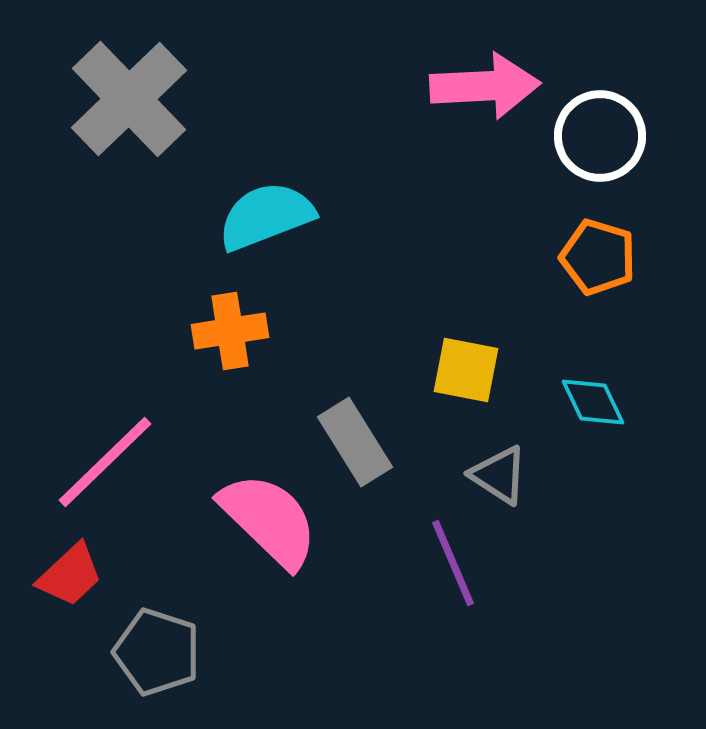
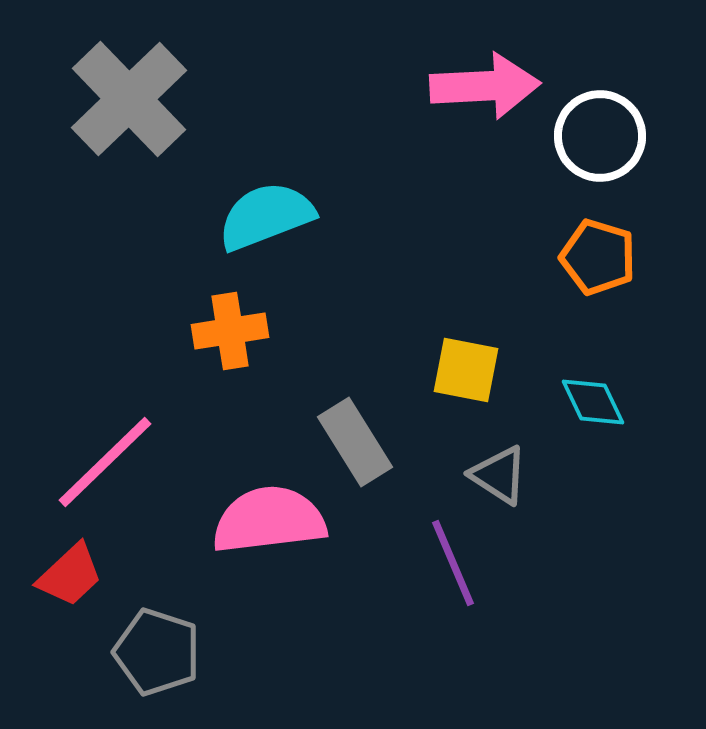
pink semicircle: rotated 51 degrees counterclockwise
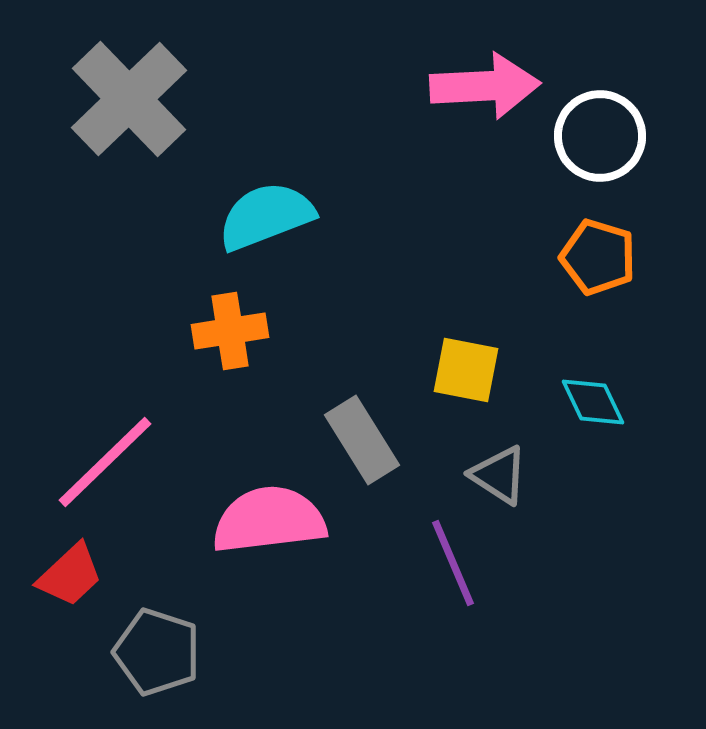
gray rectangle: moved 7 px right, 2 px up
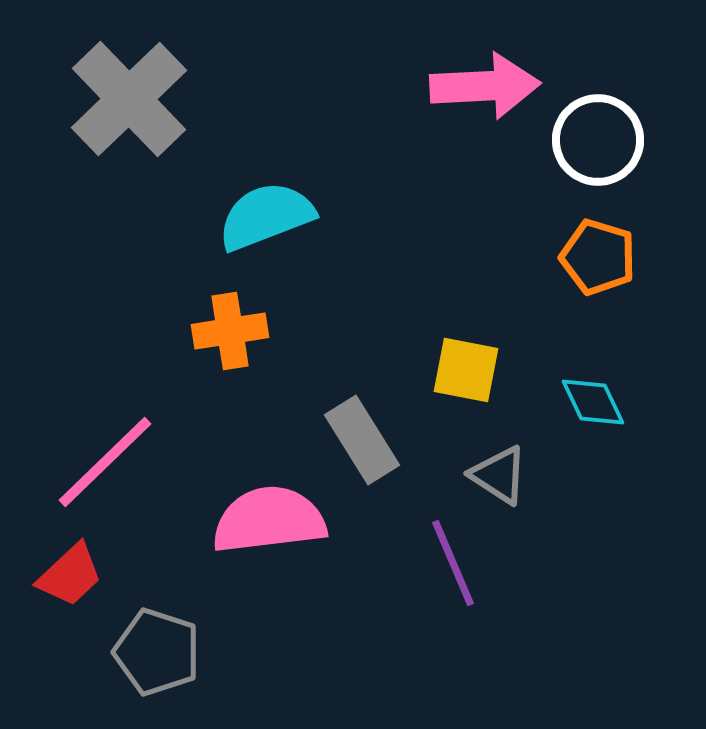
white circle: moved 2 px left, 4 px down
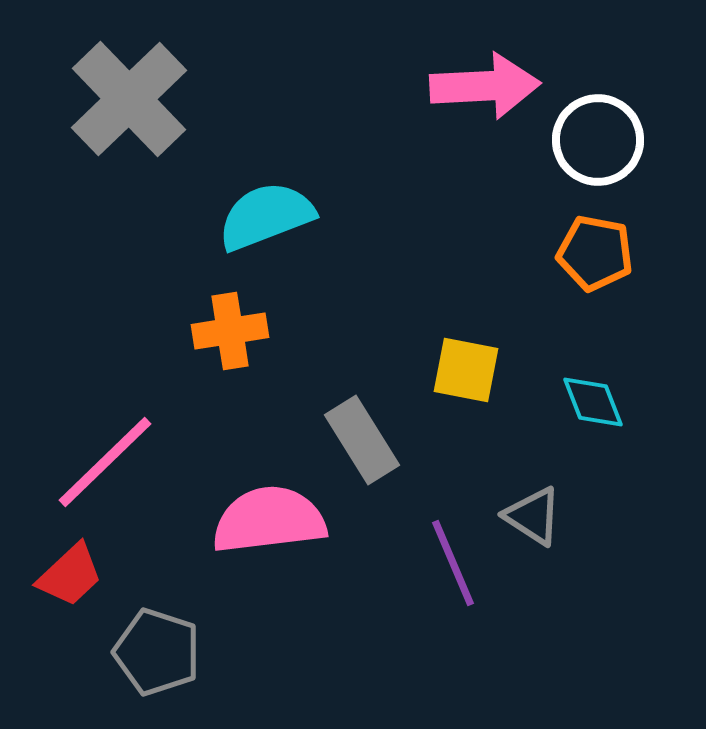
orange pentagon: moved 3 px left, 4 px up; rotated 6 degrees counterclockwise
cyan diamond: rotated 4 degrees clockwise
gray triangle: moved 34 px right, 41 px down
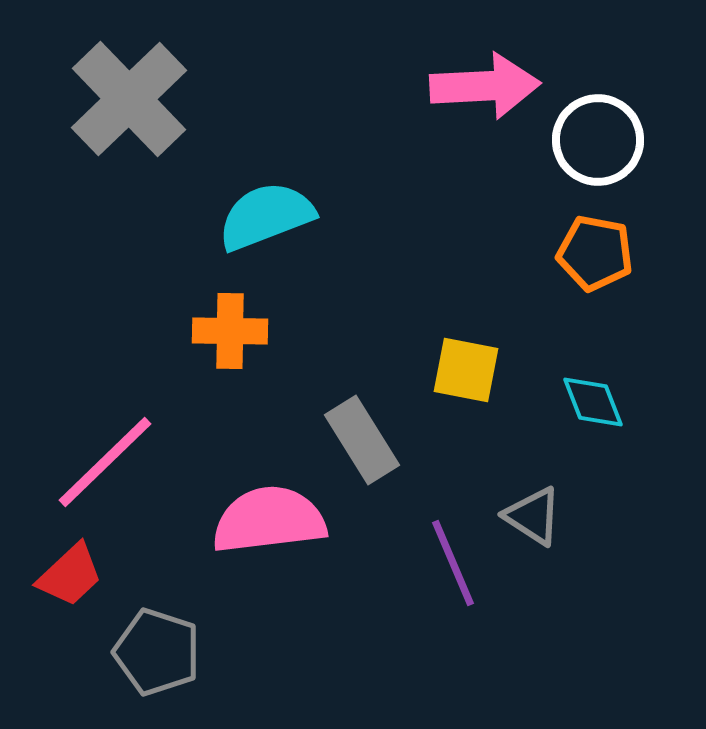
orange cross: rotated 10 degrees clockwise
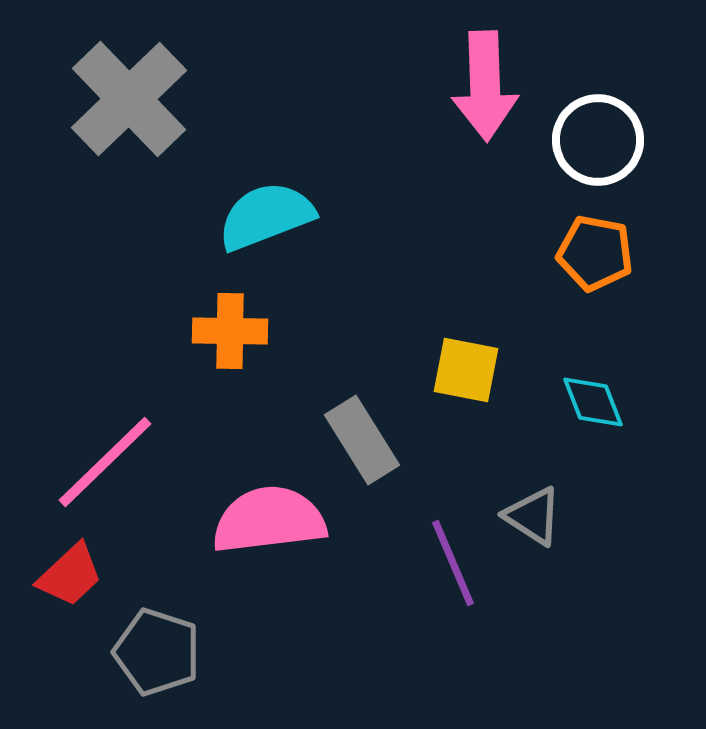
pink arrow: rotated 91 degrees clockwise
